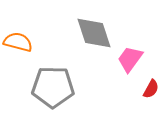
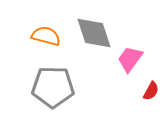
orange semicircle: moved 28 px right, 6 px up
red semicircle: moved 2 px down
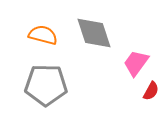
orange semicircle: moved 3 px left, 1 px up
pink trapezoid: moved 6 px right, 4 px down
gray pentagon: moved 7 px left, 2 px up
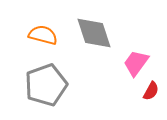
gray pentagon: rotated 21 degrees counterclockwise
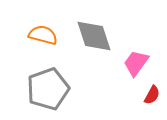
gray diamond: moved 3 px down
gray pentagon: moved 2 px right, 4 px down
red semicircle: moved 1 px right, 4 px down
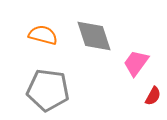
gray pentagon: moved 1 px down; rotated 27 degrees clockwise
red semicircle: moved 1 px right, 1 px down
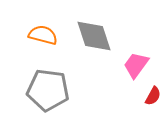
pink trapezoid: moved 2 px down
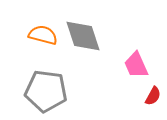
gray diamond: moved 11 px left
pink trapezoid: rotated 60 degrees counterclockwise
gray pentagon: moved 2 px left, 1 px down
